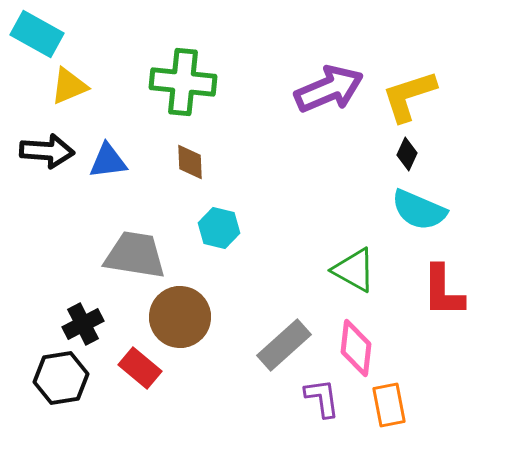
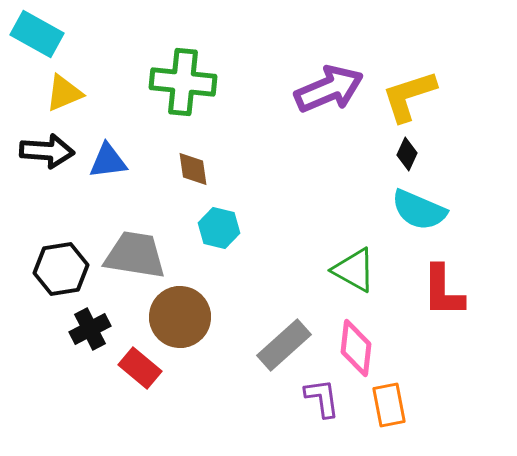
yellow triangle: moved 5 px left, 7 px down
brown diamond: moved 3 px right, 7 px down; rotated 6 degrees counterclockwise
black cross: moved 7 px right, 5 px down
black hexagon: moved 109 px up
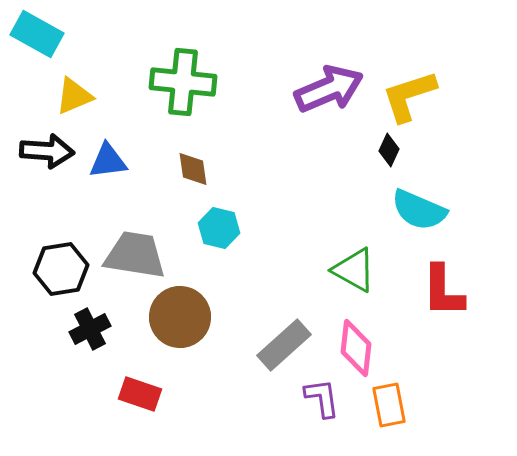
yellow triangle: moved 10 px right, 3 px down
black diamond: moved 18 px left, 4 px up
red rectangle: moved 26 px down; rotated 21 degrees counterclockwise
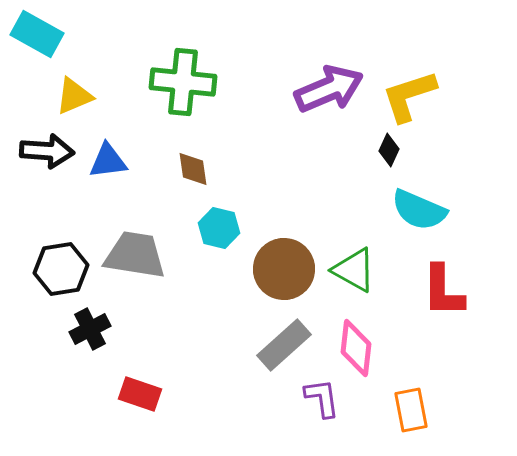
brown circle: moved 104 px right, 48 px up
orange rectangle: moved 22 px right, 5 px down
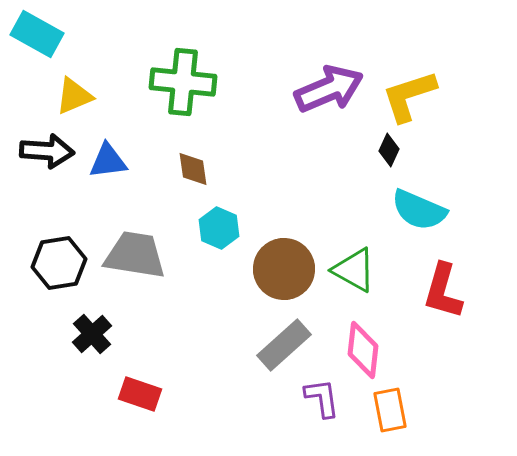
cyan hexagon: rotated 9 degrees clockwise
black hexagon: moved 2 px left, 6 px up
red L-shape: rotated 16 degrees clockwise
black cross: moved 2 px right, 5 px down; rotated 15 degrees counterclockwise
pink diamond: moved 7 px right, 2 px down
orange rectangle: moved 21 px left
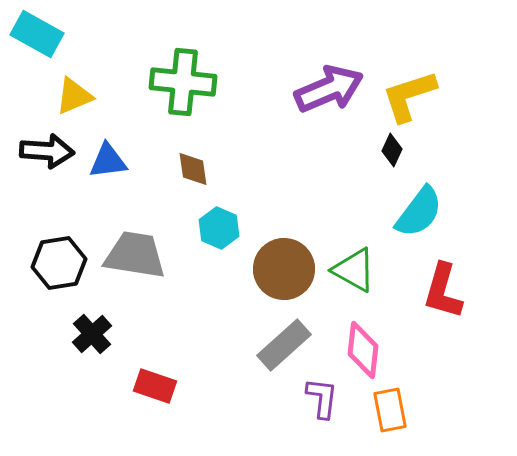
black diamond: moved 3 px right
cyan semicircle: moved 2 px down; rotated 76 degrees counterclockwise
red rectangle: moved 15 px right, 8 px up
purple L-shape: rotated 15 degrees clockwise
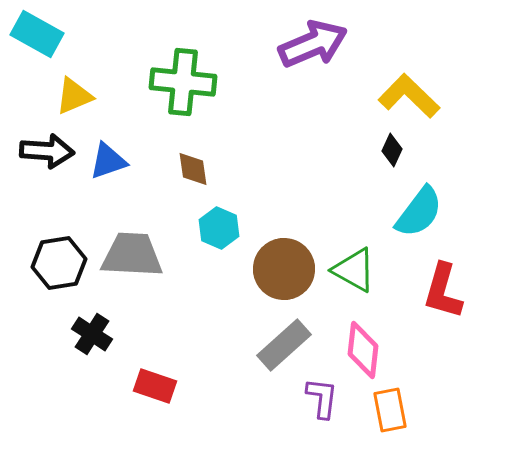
purple arrow: moved 16 px left, 45 px up
yellow L-shape: rotated 62 degrees clockwise
blue triangle: rotated 12 degrees counterclockwise
gray trapezoid: moved 3 px left; rotated 6 degrees counterclockwise
black cross: rotated 15 degrees counterclockwise
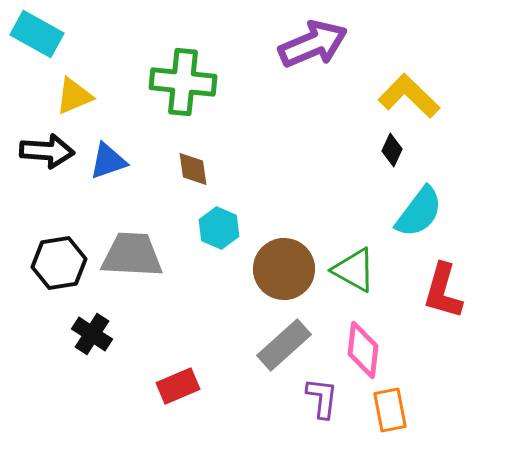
red rectangle: moved 23 px right; rotated 42 degrees counterclockwise
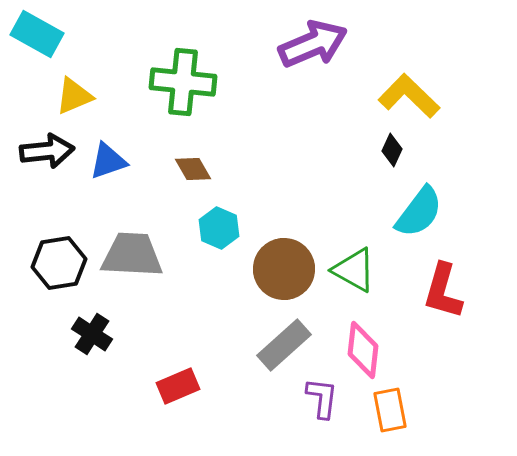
black arrow: rotated 10 degrees counterclockwise
brown diamond: rotated 21 degrees counterclockwise
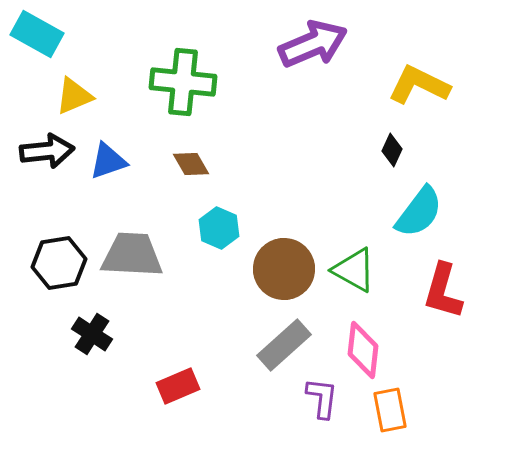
yellow L-shape: moved 10 px right, 11 px up; rotated 18 degrees counterclockwise
brown diamond: moved 2 px left, 5 px up
